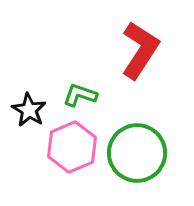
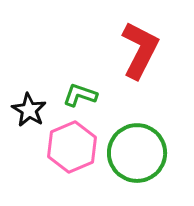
red L-shape: rotated 6 degrees counterclockwise
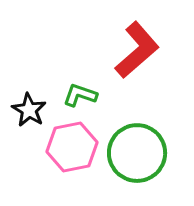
red L-shape: moved 3 px left; rotated 22 degrees clockwise
pink hexagon: rotated 12 degrees clockwise
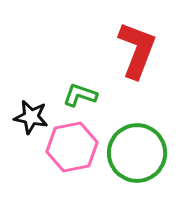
red L-shape: rotated 28 degrees counterclockwise
black star: moved 2 px right, 7 px down; rotated 20 degrees counterclockwise
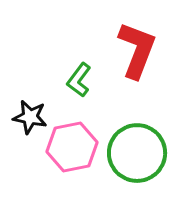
green L-shape: moved 1 px left, 15 px up; rotated 72 degrees counterclockwise
black star: moved 1 px left
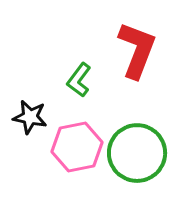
pink hexagon: moved 5 px right
